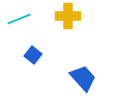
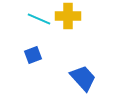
cyan line: moved 20 px right; rotated 45 degrees clockwise
blue square: rotated 30 degrees clockwise
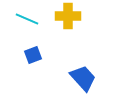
cyan line: moved 12 px left
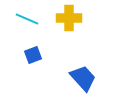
yellow cross: moved 1 px right, 2 px down
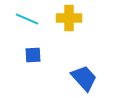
blue square: rotated 18 degrees clockwise
blue trapezoid: moved 1 px right
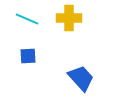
blue square: moved 5 px left, 1 px down
blue trapezoid: moved 3 px left
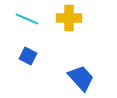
blue square: rotated 30 degrees clockwise
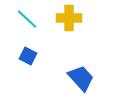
cyan line: rotated 20 degrees clockwise
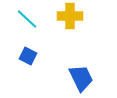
yellow cross: moved 1 px right, 2 px up
blue trapezoid: rotated 16 degrees clockwise
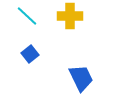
cyan line: moved 3 px up
blue square: moved 2 px right, 2 px up; rotated 24 degrees clockwise
